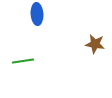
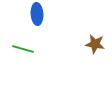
green line: moved 12 px up; rotated 25 degrees clockwise
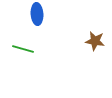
brown star: moved 3 px up
